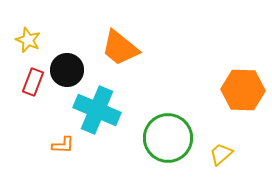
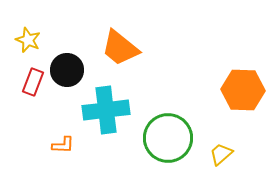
cyan cross: moved 9 px right; rotated 30 degrees counterclockwise
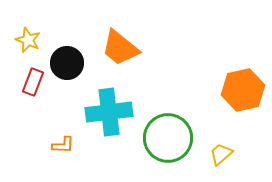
black circle: moved 7 px up
orange hexagon: rotated 15 degrees counterclockwise
cyan cross: moved 3 px right, 2 px down
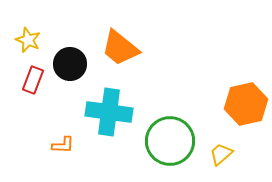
black circle: moved 3 px right, 1 px down
red rectangle: moved 2 px up
orange hexagon: moved 3 px right, 14 px down
cyan cross: rotated 15 degrees clockwise
green circle: moved 2 px right, 3 px down
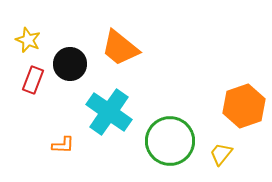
orange hexagon: moved 2 px left, 2 px down; rotated 6 degrees counterclockwise
cyan cross: rotated 27 degrees clockwise
yellow trapezoid: rotated 10 degrees counterclockwise
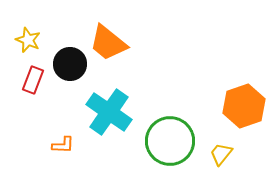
orange trapezoid: moved 12 px left, 5 px up
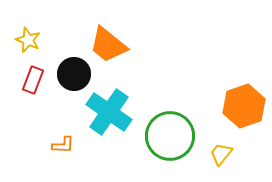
orange trapezoid: moved 2 px down
black circle: moved 4 px right, 10 px down
green circle: moved 5 px up
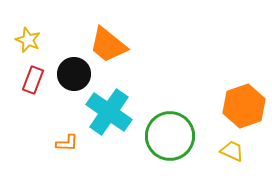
orange L-shape: moved 4 px right, 2 px up
yellow trapezoid: moved 11 px right, 3 px up; rotated 75 degrees clockwise
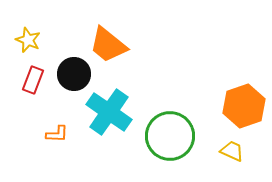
orange L-shape: moved 10 px left, 9 px up
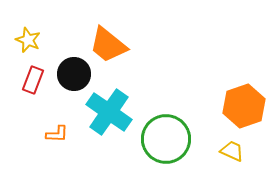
green circle: moved 4 px left, 3 px down
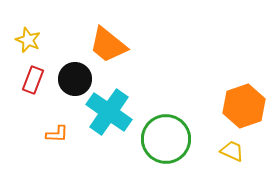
black circle: moved 1 px right, 5 px down
